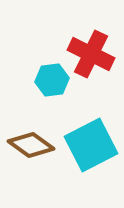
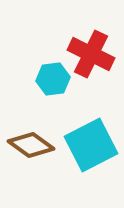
cyan hexagon: moved 1 px right, 1 px up
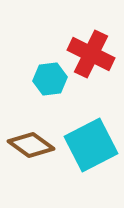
cyan hexagon: moved 3 px left
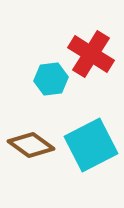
red cross: rotated 6 degrees clockwise
cyan hexagon: moved 1 px right
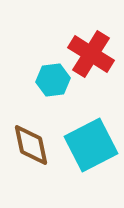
cyan hexagon: moved 2 px right, 1 px down
brown diamond: rotated 42 degrees clockwise
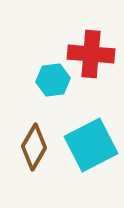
red cross: rotated 27 degrees counterclockwise
brown diamond: moved 3 px right, 2 px down; rotated 42 degrees clockwise
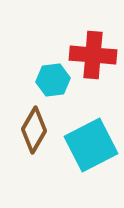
red cross: moved 2 px right, 1 px down
brown diamond: moved 17 px up
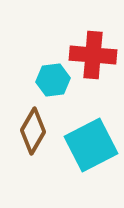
brown diamond: moved 1 px left, 1 px down
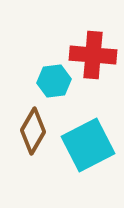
cyan hexagon: moved 1 px right, 1 px down
cyan square: moved 3 px left
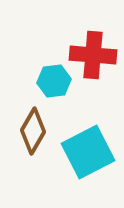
cyan square: moved 7 px down
